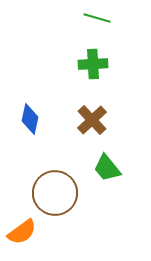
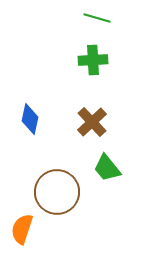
green cross: moved 4 px up
brown cross: moved 2 px down
brown circle: moved 2 px right, 1 px up
orange semicircle: moved 3 px up; rotated 144 degrees clockwise
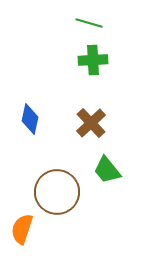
green line: moved 8 px left, 5 px down
brown cross: moved 1 px left, 1 px down
green trapezoid: moved 2 px down
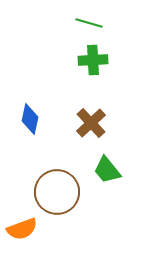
orange semicircle: rotated 128 degrees counterclockwise
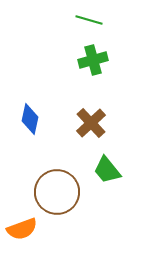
green line: moved 3 px up
green cross: rotated 12 degrees counterclockwise
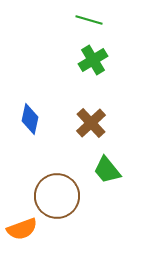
green cross: rotated 16 degrees counterclockwise
brown circle: moved 4 px down
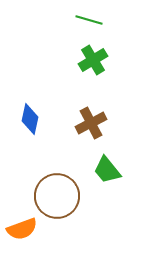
brown cross: rotated 16 degrees clockwise
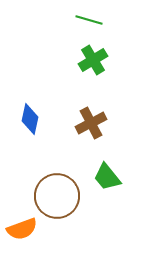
green trapezoid: moved 7 px down
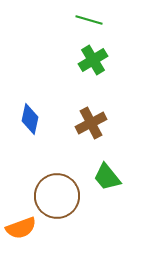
orange semicircle: moved 1 px left, 1 px up
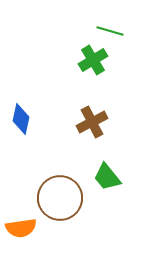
green line: moved 21 px right, 11 px down
blue diamond: moved 9 px left
brown cross: moved 1 px right, 1 px up
brown circle: moved 3 px right, 2 px down
orange semicircle: rotated 12 degrees clockwise
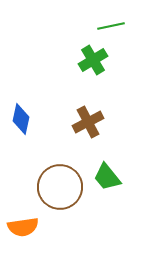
green line: moved 1 px right, 5 px up; rotated 28 degrees counterclockwise
brown cross: moved 4 px left
brown circle: moved 11 px up
orange semicircle: moved 2 px right, 1 px up
